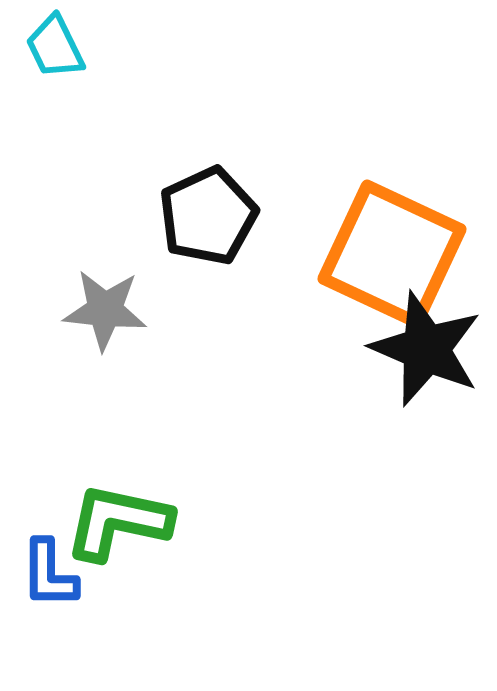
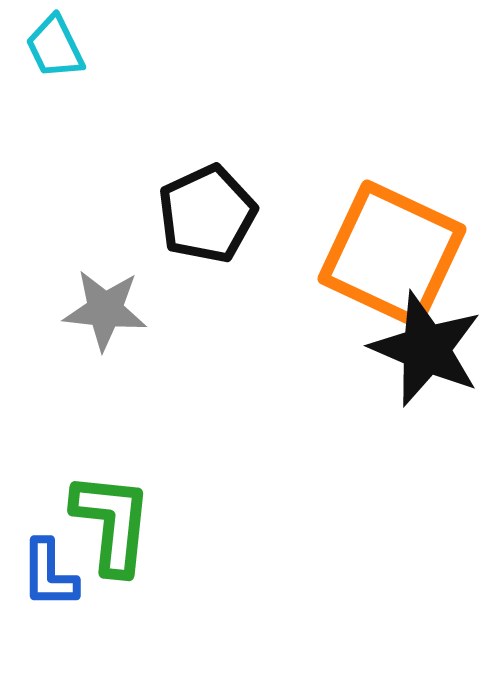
black pentagon: moved 1 px left, 2 px up
green L-shape: moved 6 px left, 1 px down; rotated 84 degrees clockwise
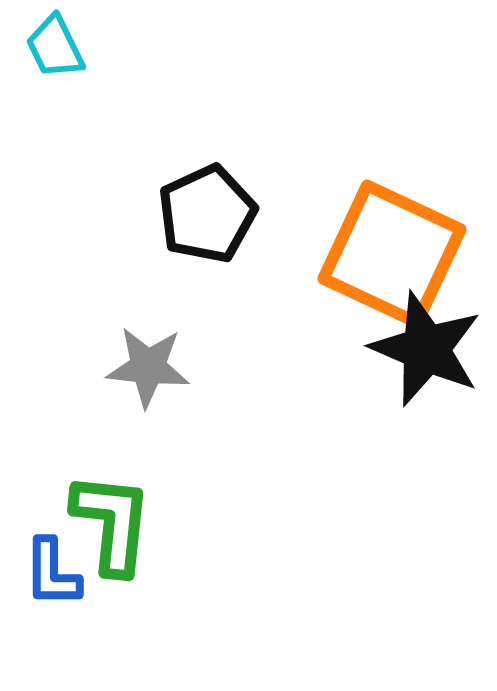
gray star: moved 43 px right, 57 px down
blue L-shape: moved 3 px right, 1 px up
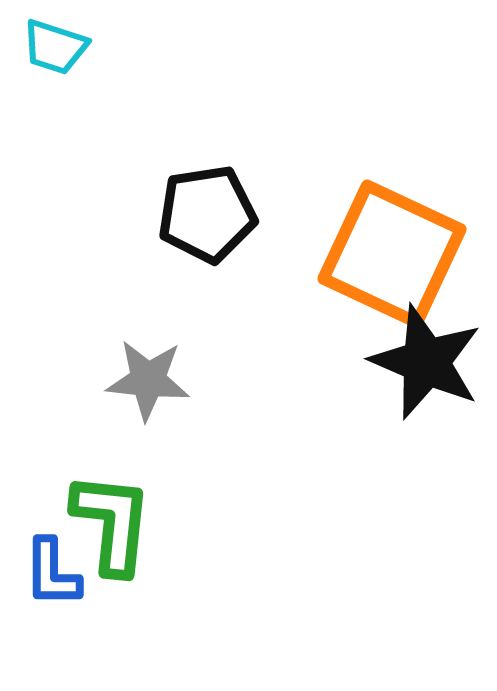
cyan trapezoid: rotated 46 degrees counterclockwise
black pentagon: rotated 16 degrees clockwise
black star: moved 13 px down
gray star: moved 13 px down
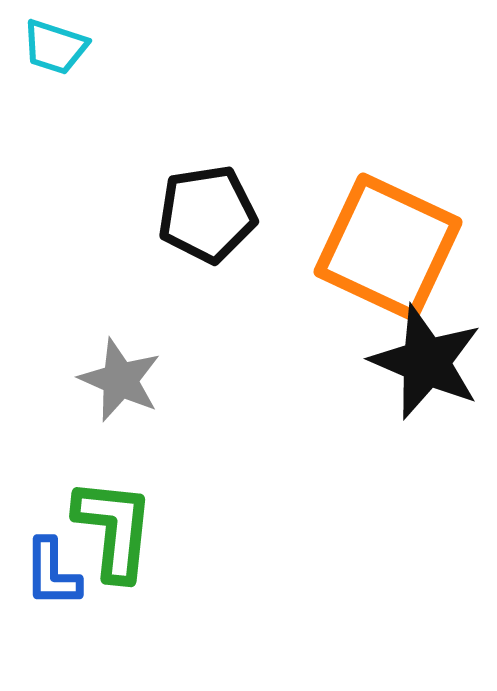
orange square: moved 4 px left, 7 px up
gray star: moved 28 px left; rotated 18 degrees clockwise
green L-shape: moved 2 px right, 6 px down
